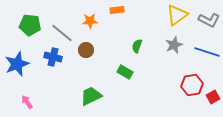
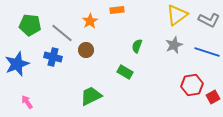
orange star: rotated 28 degrees counterclockwise
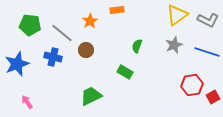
gray L-shape: moved 1 px left
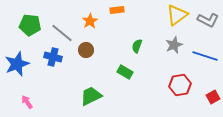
blue line: moved 2 px left, 4 px down
red hexagon: moved 12 px left
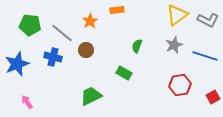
green rectangle: moved 1 px left, 1 px down
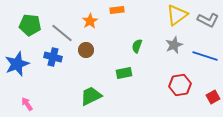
green rectangle: rotated 42 degrees counterclockwise
pink arrow: moved 2 px down
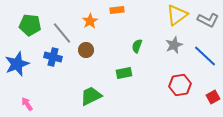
gray line: rotated 10 degrees clockwise
blue line: rotated 25 degrees clockwise
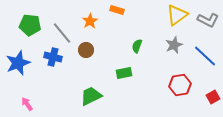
orange rectangle: rotated 24 degrees clockwise
blue star: moved 1 px right, 1 px up
